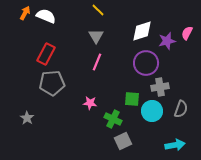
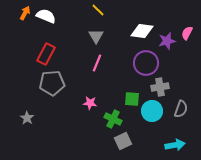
white diamond: rotated 25 degrees clockwise
pink line: moved 1 px down
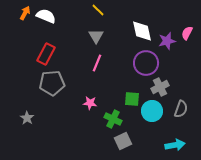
white diamond: rotated 70 degrees clockwise
gray cross: rotated 18 degrees counterclockwise
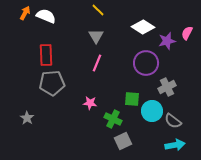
white diamond: moved 1 px right, 4 px up; rotated 45 degrees counterclockwise
red rectangle: moved 1 px down; rotated 30 degrees counterclockwise
gray cross: moved 7 px right
gray semicircle: moved 8 px left, 12 px down; rotated 108 degrees clockwise
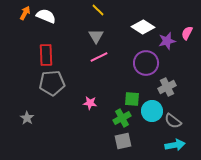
pink line: moved 2 px right, 6 px up; rotated 42 degrees clockwise
green cross: moved 9 px right, 1 px up; rotated 36 degrees clockwise
gray square: rotated 12 degrees clockwise
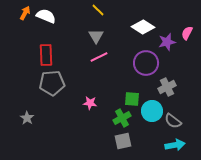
purple star: moved 1 px down
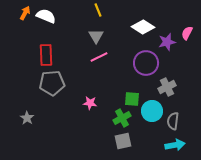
yellow line: rotated 24 degrees clockwise
gray semicircle: rotated 60 degrees clockwise
